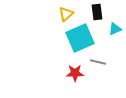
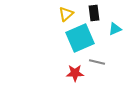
black rectangle: moved 3 px left, 1 px down
gray line: moved 1 px left
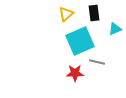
cyan square: moved 3 px down
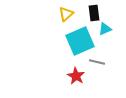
cyan triangle: moved 10 px left
red star: moved 1 px right, 3 px down; rotated 30 degrees clockwise
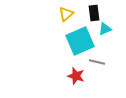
red star: rotated 12 degrees counterclockwise
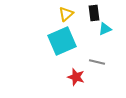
cyan square: moved 18 px left
red star: moved 1 px down
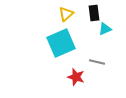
cyan square: moved 1 px left, 2 px down
